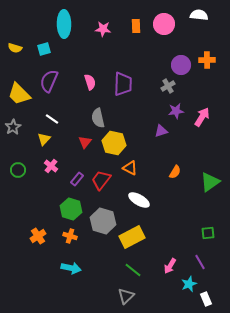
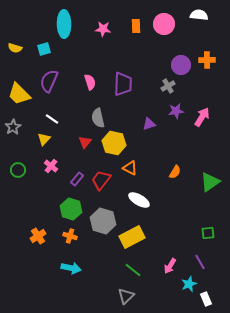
purple triangle at (161, 131): moved 12 px left, 7 px up
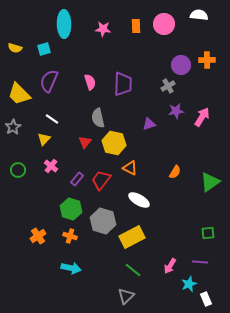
purple line at (200, 262): rotated 56 degrees counterclockwise
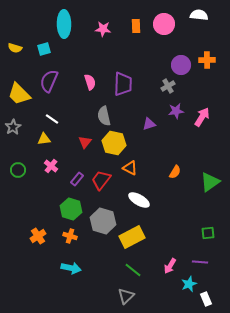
gray semicircle at (98, 118): moved 6 px right, 2 px up
yellow triangle at (44, 139): rotated 40 degrees clockwise
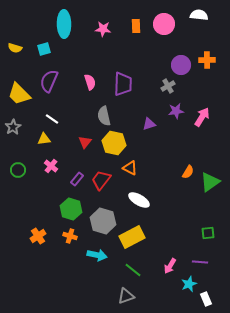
orange semicircle at (175, 172): moved 13 px right
cyan arrow at (71, 268): moved 26 px right, 13 px up
gray triangle at (126, 296): rotated 24 degrees clockwise
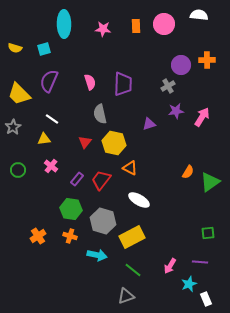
gray semicircle at (104, 116): moved 4 px left, 2 px up
green hexagon at (71, 209): rotated 10 degrees counterclockwise
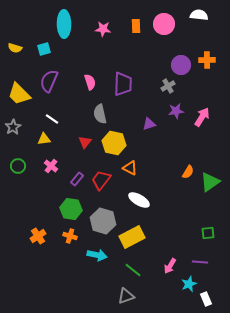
green circle at (18, 170): moved 4 px up
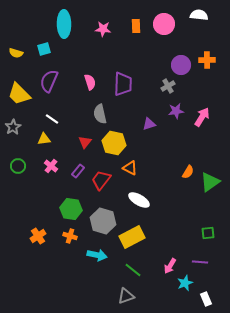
yellow semicircle at (15, 48): moved 1 px right, 5 px down
purple rectangle at (77, 179): moved 1 px right, 8 px up
cyan star at (189, 284): moved 4 px left, 1 px up
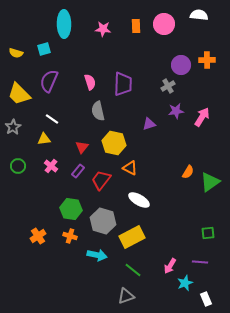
gray semicircle at (100, 114): moved 2 px left, 3 px up
red triangle at (85, 142): moved 3 px left, 5 px down
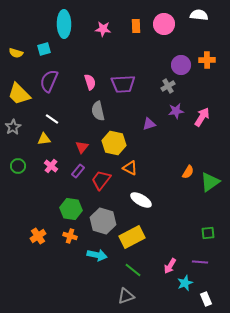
purple trapezoid at (123, 84): rotated 85 degrees clockwise
white ellipse at (139, 200): moved 2 px right
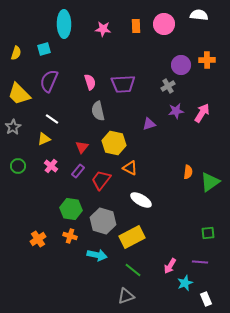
yellow semicircle at (16, 53): rotated 88 degrees counterclockwise
pink arrow at (202, 117): moved 4 px up
yellow triangle at (44, 139): rotated 16 degrees counterclockwise
orange semicircle at (188, 172): rotated 24 degrees counterclockwise
orange cross at (38, 236): moved 3 px down
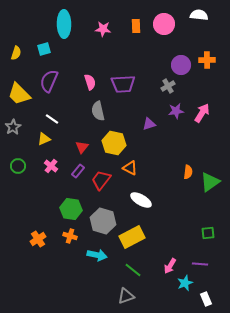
purple line at (200, 262): moved 2 px down
